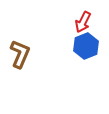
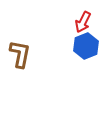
brown L-shape: rotated 12 degrees counterclockwise
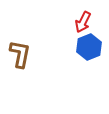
blue hexagon: moved 3 px right, 1 px down
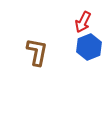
brown L-shape: moved 17 px right, 2 px up
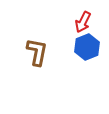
blue hexagon: moved 2 px left
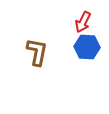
blue hexagon: rotated 25 degrees clockwise
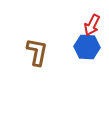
red arrow: moved 9 px right, 3 px down
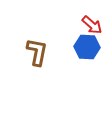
red arrow: rotated 75 degrees counterclockwise
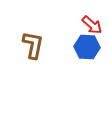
brown L-shape: moved 4 px left, 7 px up
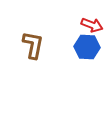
red arrow: rotated 20 degrees counterclockwise
